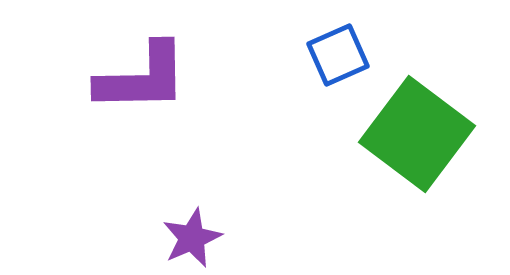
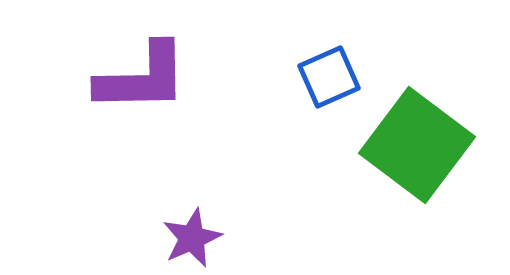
blue square: moved 9 px left, 22 px down
green square: moved 11 px down
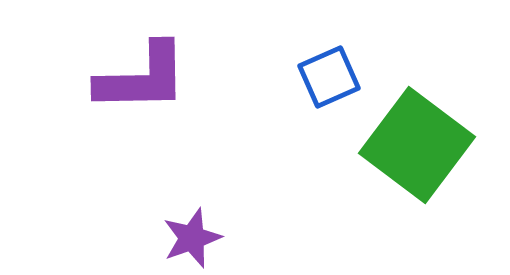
purple star: rotated 4 degrees clockwise
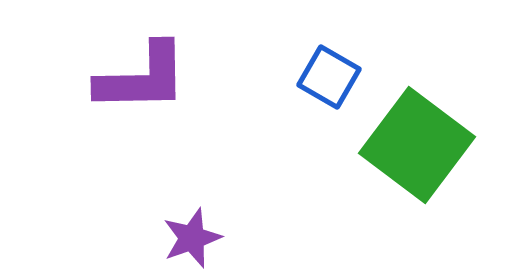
blue square: rotated 36 degrees counterclockwise
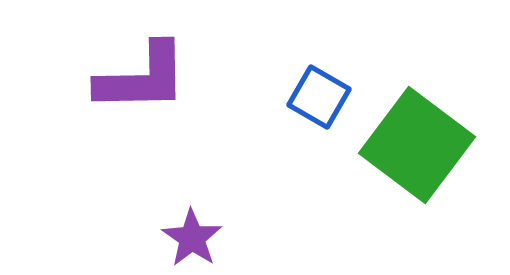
blue square: moved 10 px left, 20 px down
purple star: rotated 18 degrees counterclockwise
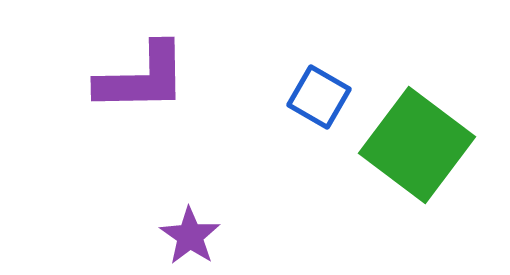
purple star: moved 2 px left, 2 px up
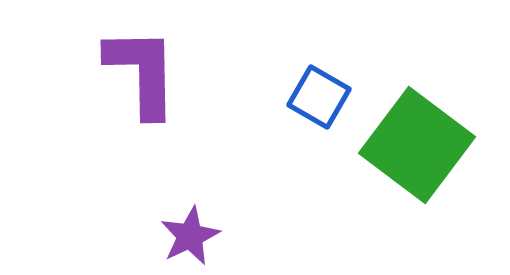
purple L-shape: moved 6 px up; rotated 90 degrees counterclockwise
purple star: rotated 12 degrees clockwise
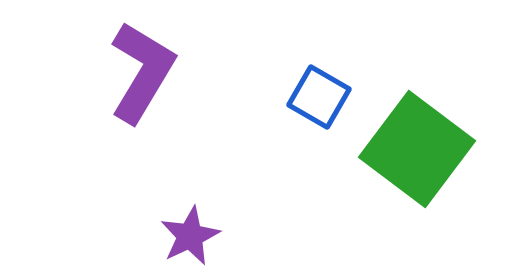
purple L-shape: rotated 32 degrees clockwise
green square: moved 4 px down
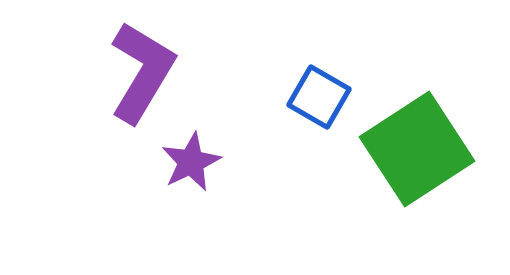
green square: rotated 20 degrees clockwise
purple star: moved 1 px right, 74 px up
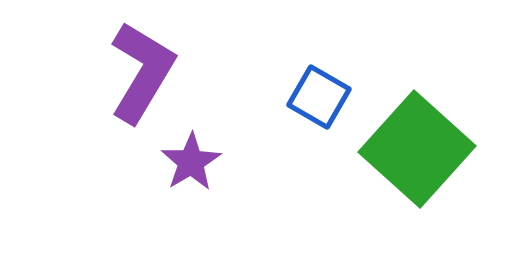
green square: rotated 15 degrees counterclockwise
purple star: rotated 6 degrees counterclockwise
